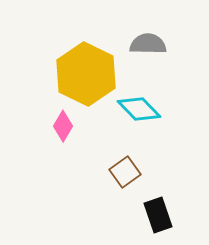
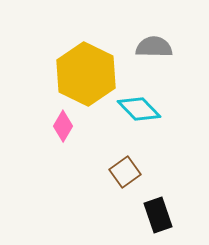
gray semicircle: moved 6 px right, 3 px down
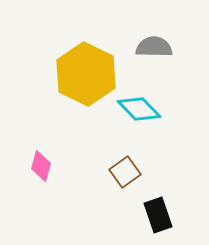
pink diamond: moved 22 px left, 40 px down; rotated 16 degrees counterclockwise
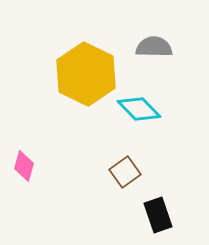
pink diamond: moved 17 px left
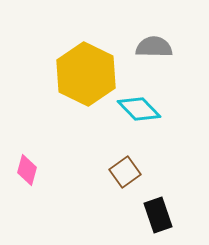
pink diamond: moved 3 px right, 4 px down
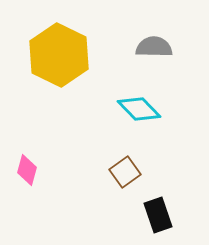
yellow hexagon: moved 27 px left, 19 px up
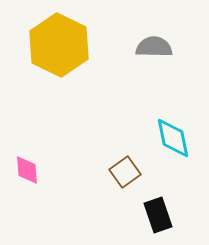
yellow hexagon: moved 10 px up
cyan diamond: moved 34 px right, 29 px down; rotated 33 degrees clockwise
pink diamond: rotated 20 degrees counterclockwise
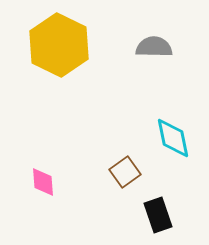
pink diamond: moved 16 px right, 12 px down
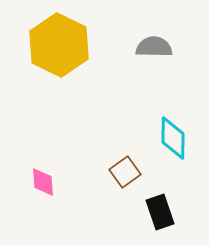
cyan diamond: rotated 12 degrees clockwise
black rectangle: moved 2 px right, 3 px up
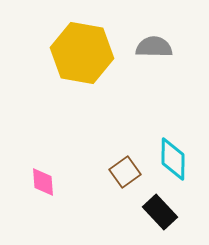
yellow hexagon: moved 23 px right, 8 px down; rotated 16 degrees counterclockwise
cyan diamond: moved 21 px down
black rectangle: rotated 24 degrees counterclockwise
